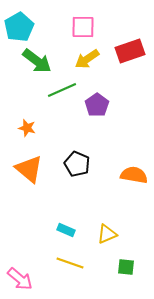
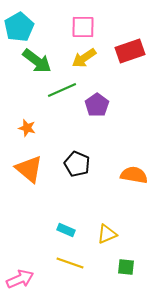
yellow arrow: moved 3 px left, 1 px up
pink arrow: rotated 64 degrees counterclockwise
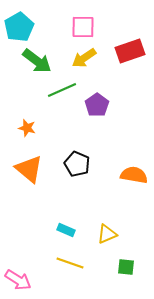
pink arrow: moved 2 px left, 1 px down; rotated 56 degrees clockwise
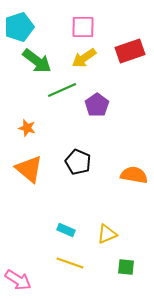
cyan pentagon: rotated 12 degrees clockwise
black pentagon: moved 1 px right, 2 px up
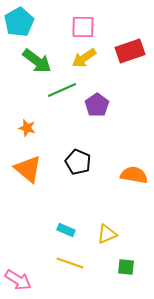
cyan pentagon: moved 5 px up; rotated 12 degrees counterclockwise
orange triangle: moved 1 px left
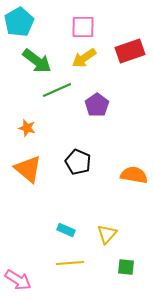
green line: moved 5 px left
yellow triangle: rotated 25 degrees counterclockwise
yellow line: rotated 24 degrees counterclockwise
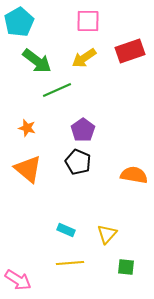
pink square: moved 5 px right, 6 px up
purple pentagon: moved 14 px left, 25 px down
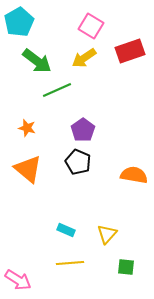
pink square: moved 3 px right, 5 px down; rotated 30 degrees clockwise
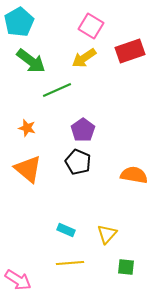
green arrow: moved 6 px left
